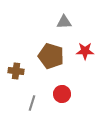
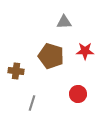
red circle: moved 16 px right
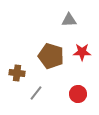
gray triangle: moved 5 px right, 2 px up
red star: moved 3 px left, 1 px down
brown cross: moved 1 px right, 2 px down
gray line: moved 4 px right, 10 px up; rotated 21 degrees clockwise
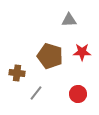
brown pentagon: moved 1 px left
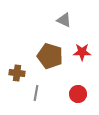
gray triangle: moved 5 px left; rotated 28 degrees clockwise
gray line: rotated 28 degrees counterclockwise
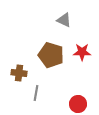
brown pentagon: moved 1 px right, 1 px up
brown cross: moved 2 px right
red circle: moved 10 px down
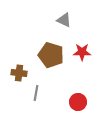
red circle: moved 2 px up
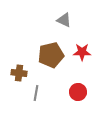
brown pentagon: rotated 30 degrees counterclockwise
red circle: moved 10 px up
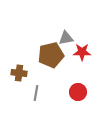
gray triangle: moved 2 px right, 18 px down; rotated 35 degrees counterclockwise
